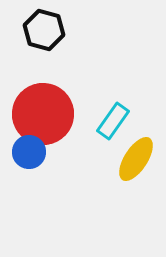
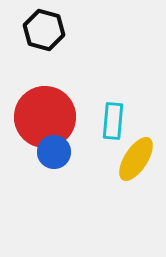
red circle: moved 2 px right, 3 px down
cyan rectangle: rotated 30 degrees counterclockwise
blue circle: moved 25 px right
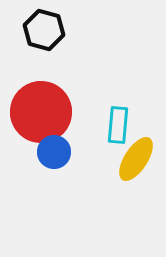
red circle: moved 4 px left, 5 px up
cyan rectangle: moved 5 px right, 4 px down
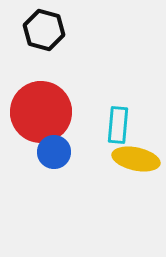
yellow ellipse: rotated 69 degrees clockwise
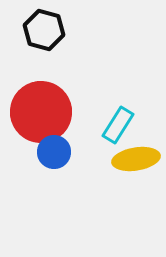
cyan rectangle: rotated 27 degrees clockwise
yellow ellipse: rotated 21 degrees counterclockwise
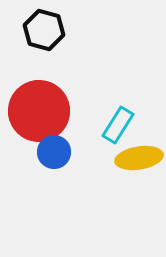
red circle: moved 2 px left, 1 px up
yellow ellipse: moved 3 px right, 1 px up
